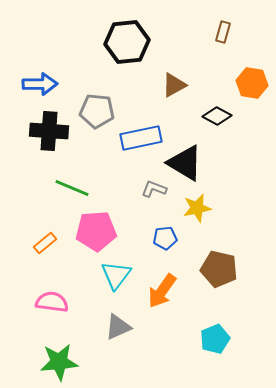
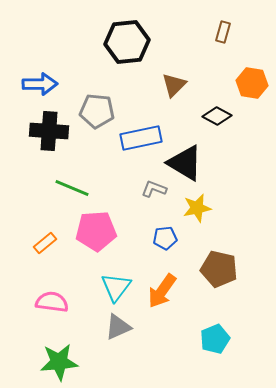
brown triangle: rotated 16 degrees counterclockwise
cyan triangle: moved 12 px down
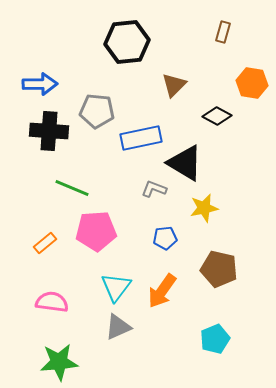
yellow star: moved 7 px right
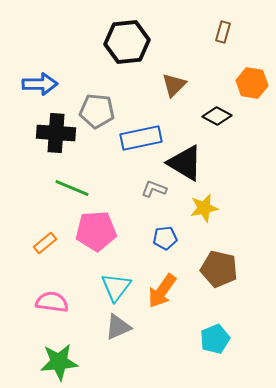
black cross: moved 7 px right, 2 px down
